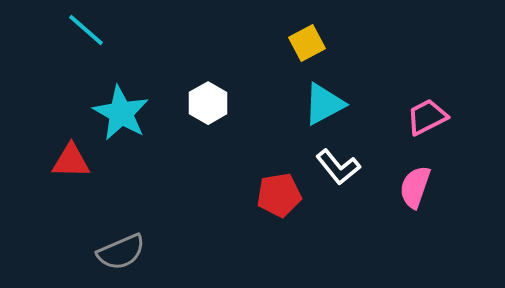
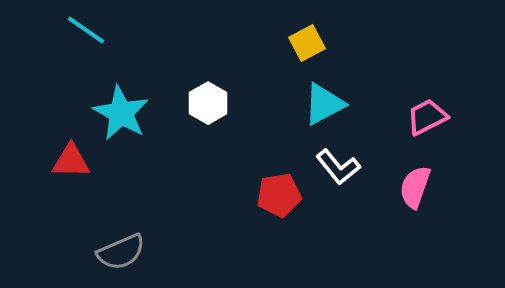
cyan line: rotated 6 degrees counterclockwise
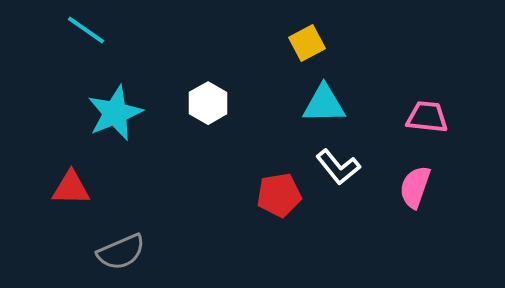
cyan triangle: rotated 27 degrees clockwise
cyan star: moved 6 px left; rotated 20 degrees clockwise
pink trapezoid: rotated 33 degrees clockwise
red triangle: moved 27 px down
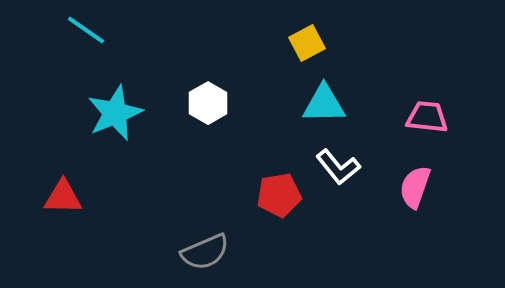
red triangle: moved 8 px left, 9 px down
gray semicircle: moved 84 px right
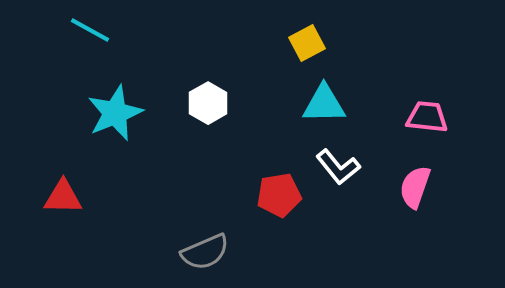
cyan line: moved 4 px right; rotated 6 degrees counterclockwise
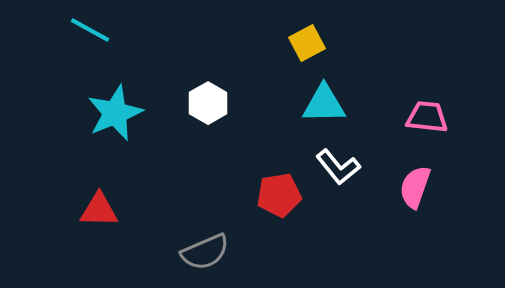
red triangle: moved 36 px right, 13 px down
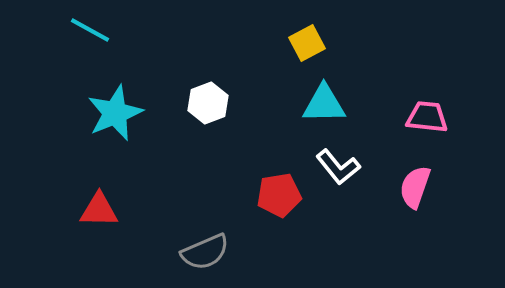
white hexagon: rotated 9 degrees clockwise
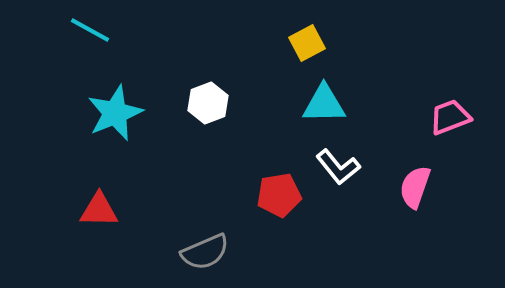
pink trapezoid: moved 23 px right; rotated 27 degrees counterclockwise
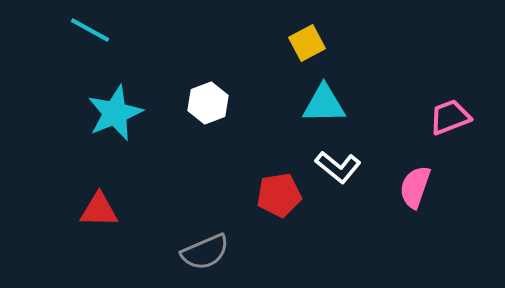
white L-shape: rotated 12 degrees counterclockwise
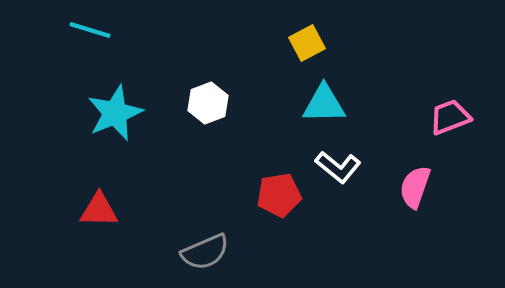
cyan line: rotated 12 degrees counterclockwise
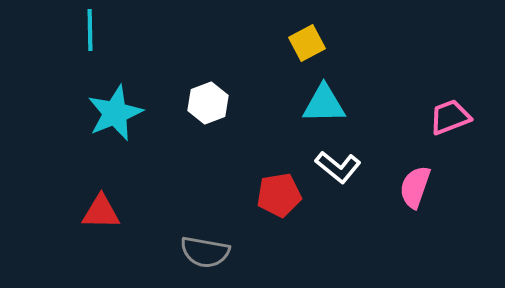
cyan line: rotated 72 degrees clockwise
red triangle: moved 2 px right, 2 px down
gray semicircle: rotated 33 degrees clockwise
